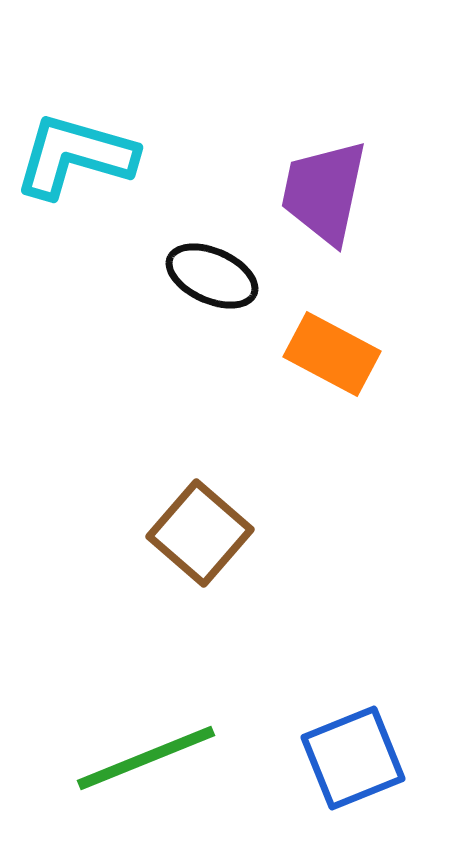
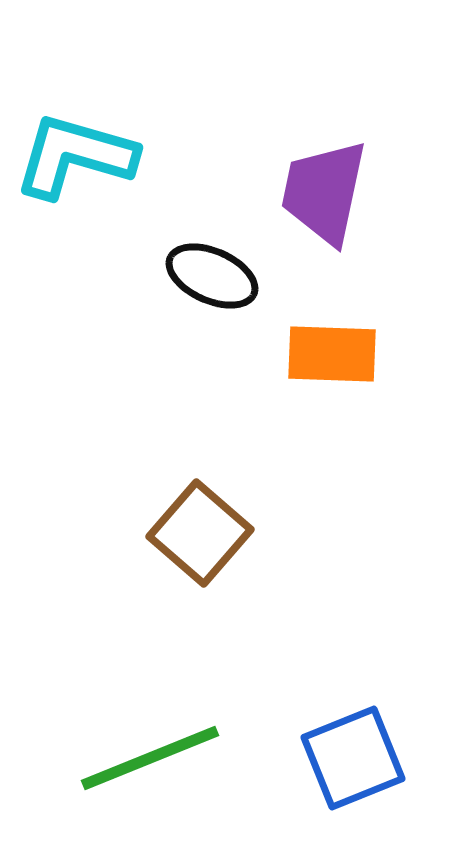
orange rectangle: rotated 26 degrees counterclockwise
green line: moved 4 px right
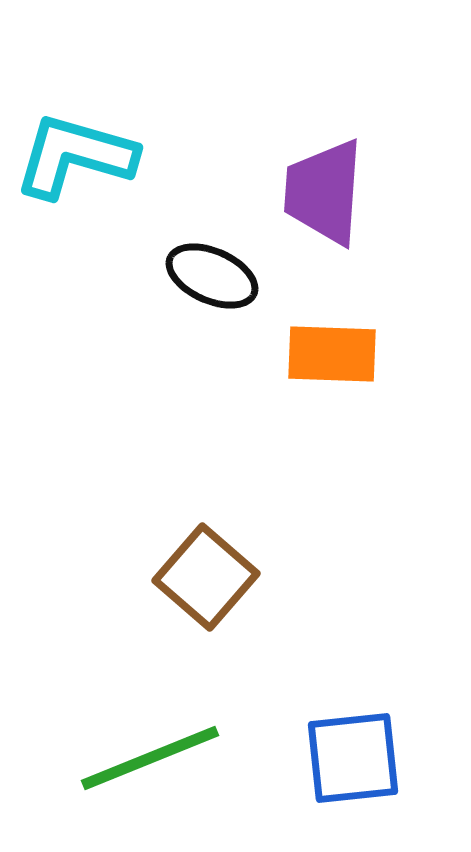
purple trapezoid: rotated 8 degrees counterclockwise
brown square: moved 6 px right, 44 px down
blue square: rotated 16 degrees clockwise
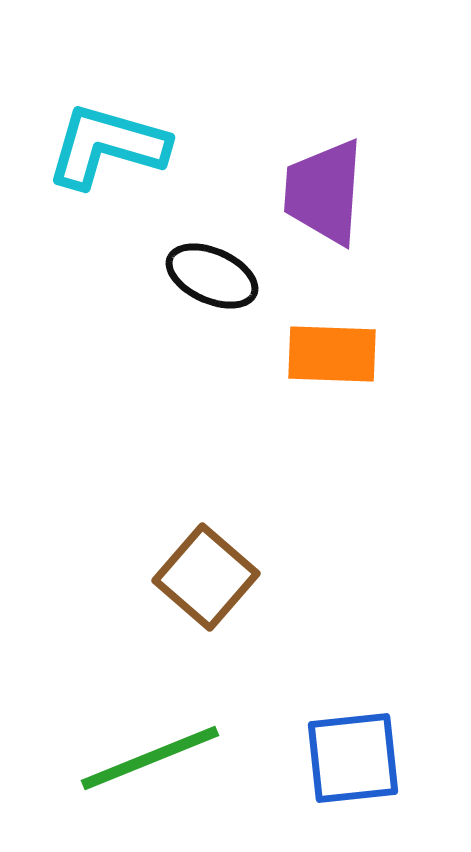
cyan L-shape: moved 32 px right, 10 px up
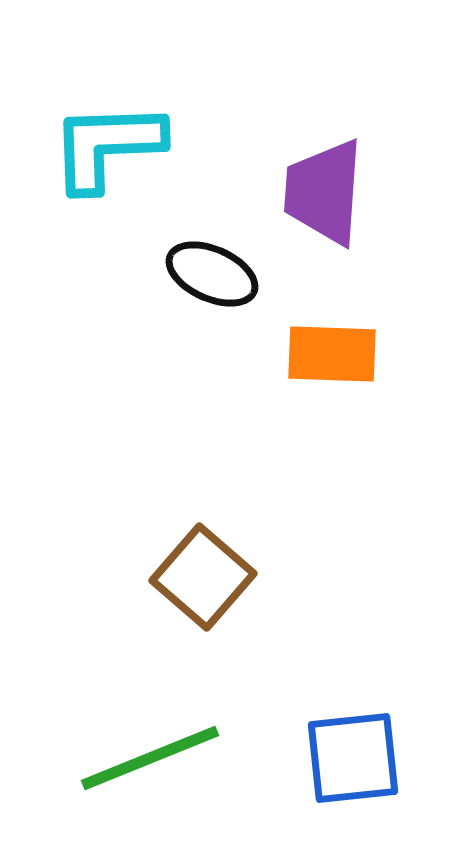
cyan L-shape: rotated 18 degrees counterclockwise
black ellipse: moved 2 px up
brown square: moved 3 px left
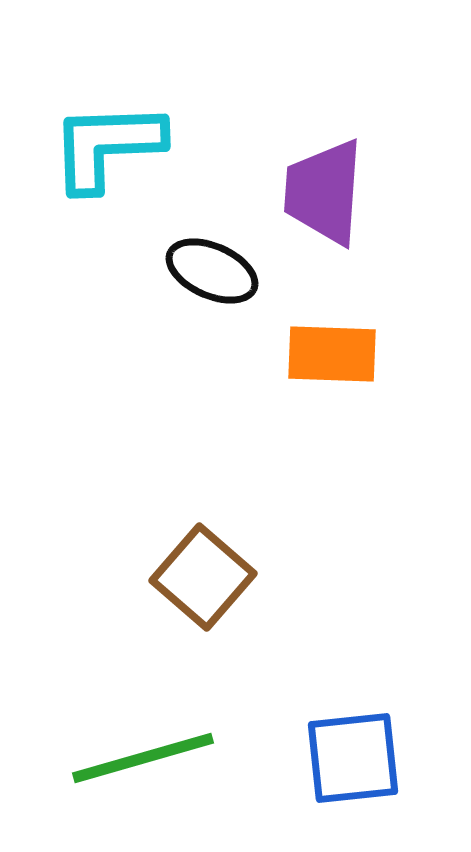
black ellipse: moved 3 px up
green line: moved 7 px left; rotated 6 degrees clockwise
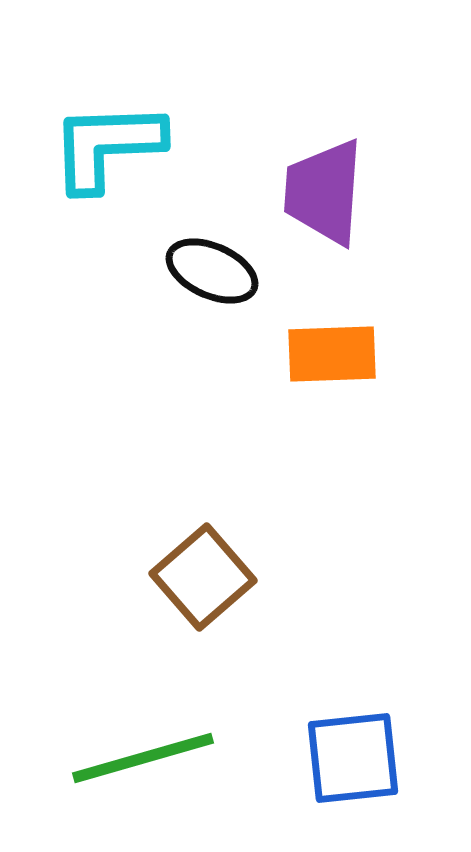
orange rectangle: rotated 4 degrees counterclockwise
brown square: rotated 8 degrees clockwise
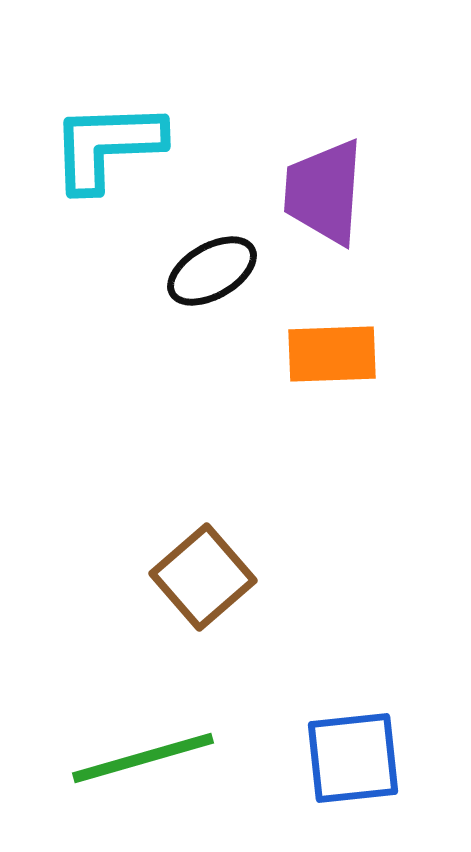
black ellipse: rotated 54 degrees counterclockwise
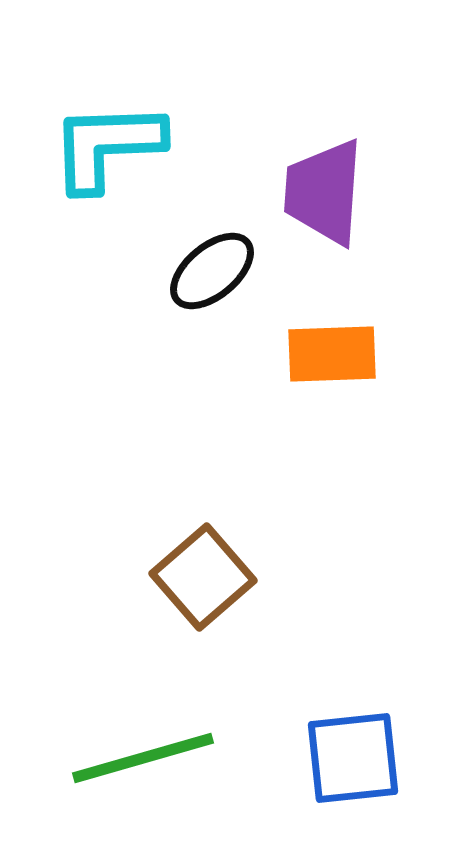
black ellipse: rotated 10 degrees counterclockwise
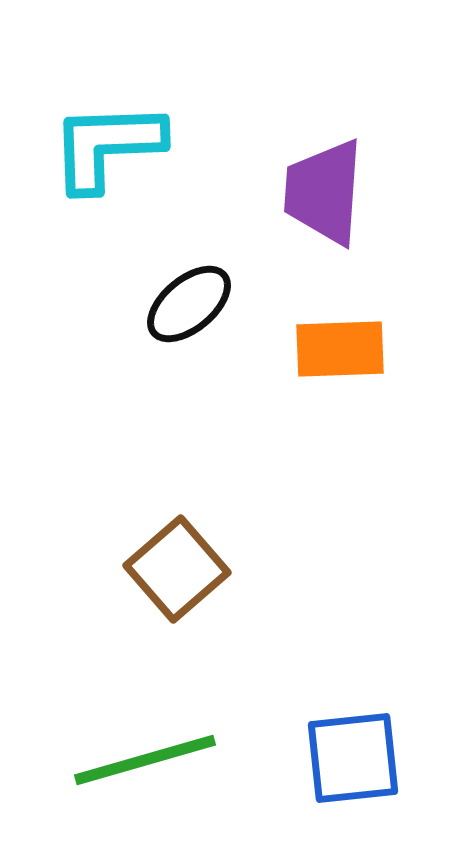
black ellipse: moved 23 px left, 33 px down
orange rectangle: moved 8 px right, 5 px up
brown square: moved 26 px left, 8 px up
green line: moved 2 px right, 2 px down
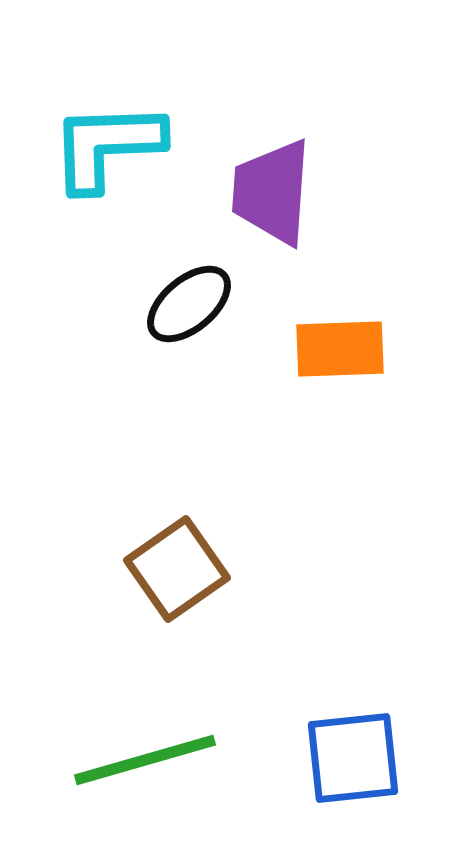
purple trapezoid: moved 52 px left
brown square: rotated 6 degrees clockwise
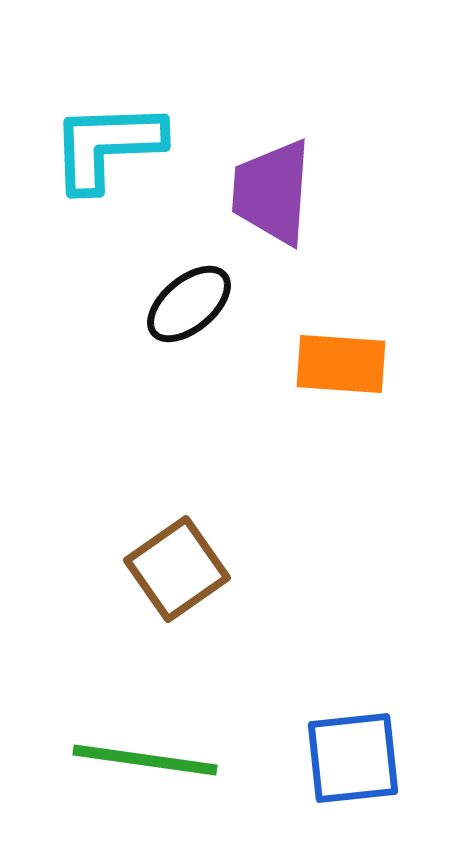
orange rectangle: moved 1 px right, 15 px down; rotated 6 degrees clockwise
green line: rotated 24 degrees clockwise
